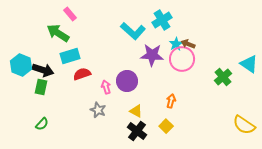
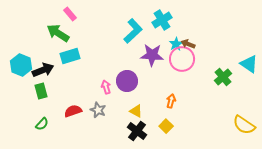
cyan L-shape: rotated 85 degrees counterclockwise
black arrow: rotated 40 degrees counterclockwise
red semicircle: moved 9 px left, 37 px down
green rectangle: moved 4 px down; rotated 28 degrees counterclockwise
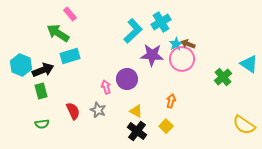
cyan cross: moved 1 px left, 2 px down
purple circle: moved 2 px up
red semicircle: rotated 84 degrees clockwise
green semicircle: rotated 40 degrees clockwise
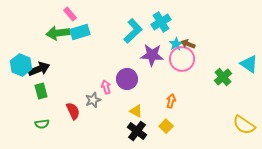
green arrow: rotated 40 degrees counterclockwise
cyan rectangle: moved 10 px right, 24 px up
black arrow: moved 4 px left, 1 px up
gray star: moved 5 px left, 10 px up; rotated 28 degrees clockwise
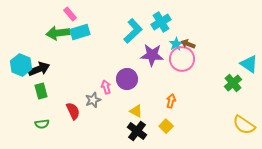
green cross: moved 10 px right, 6 px down
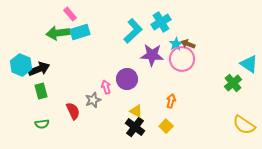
black cross: moved 2 px left, 4 px up
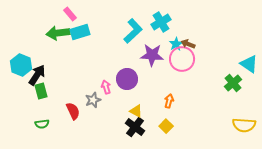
black arrow: moved 2 px left, 6 px down; rotated 35 degrees counterclockwise
orange arrow: moved 2 px left
yellow semicircle: rotated 30 degrees counterclockwise
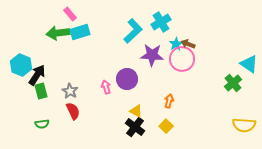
gray star: moved 23 px left, 9 px up; rotated 21 degrees counterclockwise
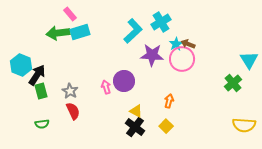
cyan triangle: moved 4 px up; rotated 24 degrees clockwise
purple circle: moved 3 px left, 2 px down
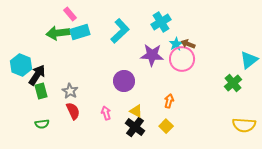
cyan L-shape: moved 13 px left
cyan triangle: rotated 24 degrees clockwise
pink arrow: moved 26 px down
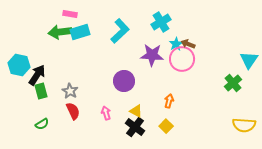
pink rectangle: rotated 40 degrees counterclockwise
green arrow: moved 2 px right, 1 px up
cyan triangle: rotated 18 degrees counterclockwise
cyan hexagon: moved 2 px left; rotated 10 degrees counterclockwise
green semicircle: rotated 24 degrees counterclockwise
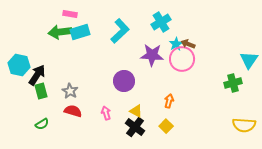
green cross: rotated 24 degrees clockwise
red semicircle: rotated 48 degrees counterclockwise
